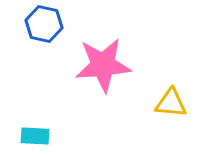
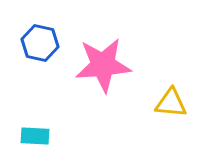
blue hexagon: moved 4 px left, 19 px down
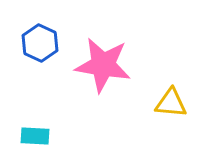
blue hexagon: rotated 12 degrees clockwise
pink star: rotated 14 degrees clockwise
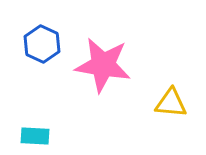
blue hexagon: moved 2 px right, 1 px down
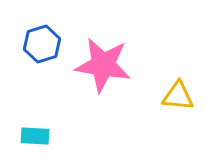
blue hexagon: rotated 18 degrees clockwise
yellow triangle: moved 7 px right, 7 px up
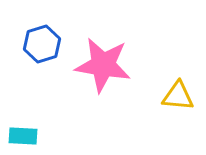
cyan rectangle: moved 12 px left
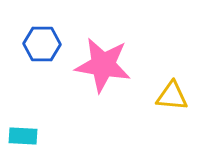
blue hexagon: rotated 18 degrees clockwise
yellow triangle: moved 6 px left
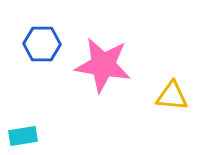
cyan rectangle: rotated 12 degrees counterclockwise
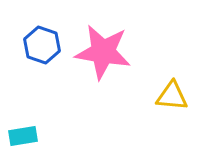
blue hexagon: moved 1 px down; rotated 18 degrees clockwise
pink star: moved 13 px up
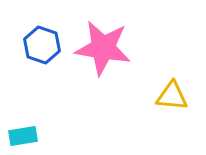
pink star: moved 4 px up
